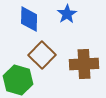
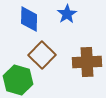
brown cross: moved 3 px right, 2 px up
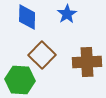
blue diamond: moved 2 px left, 2 px up
green hexagon: moved 2 px right; rotated 12 degrees counterclockwise
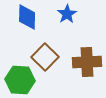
brown square: moved 3 px right, 2 px down
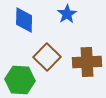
blue diamond: moved 3 px left, 3 px down
brown square: moved 2 px right
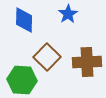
blue star: moved 1 px right
green hexagon: moved 2 px right
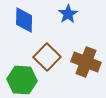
brown cross: moved 1 px left; rotated 24 degrees clockwise
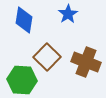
blue diamond: rotated 8 degrees clockwise
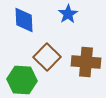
blue diamond: rotated 12 degrees counterclockwise
brown cross: rotated 16 degrees counterclockwise
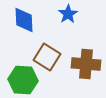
brown square: rotated 12 degrees counterclockwise
brown cross: moved 2 px down
green hexagon: moved 1 px right
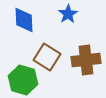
brown cross: moved 4 px up; rotated 12 degrees counterclockwise
green hexagon: rotated 12 degrees clockwise
